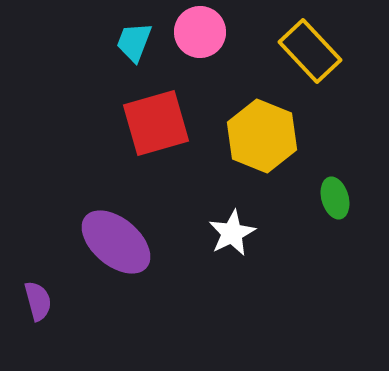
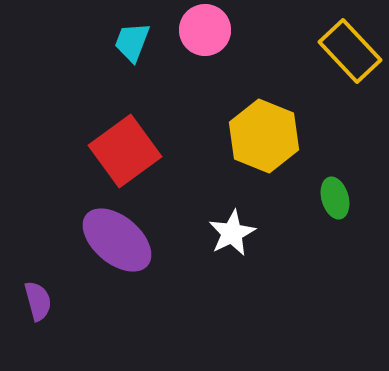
pink circle: moved 5 px right, 2 px up
cyan trapezoid: moved 2 px left
yellow rectangle: moved 40 px right
red square: moved 31 px left, 28 px down; rotated 20 degrees counterclockwise
yellow hexagon: moved 2 px right
purple ellipse: moved 1 px right, 2 px up
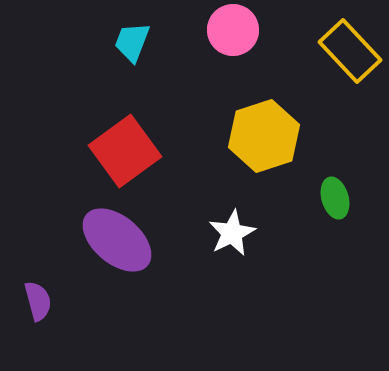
pink circle: moved 28 px right
yellow hexagon: rotated 20 degrees clockwise
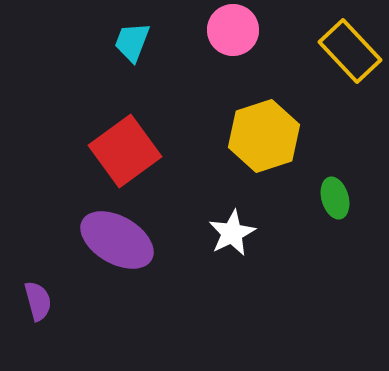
purple ellipse: rotated 10 degrees counterclockwise
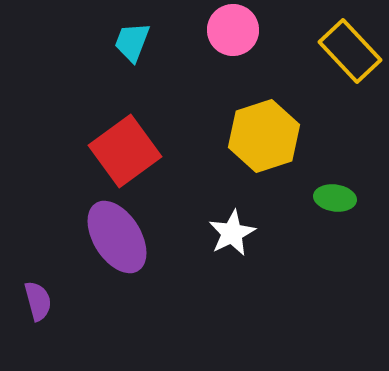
green ellipse: rotated 66 degrees counterclockwise
purple ellipse: moved 3 px up; rotated 28 degrees clockwise
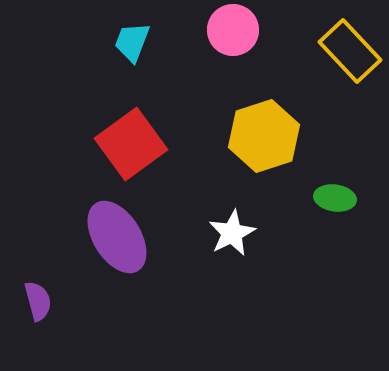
red square: moved 6 px right, 7 px up
